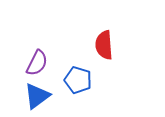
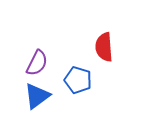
red semicircle: moved 2 px down
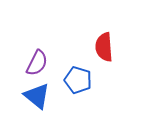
blue triangle: rotated 44 degrees counterclockwise
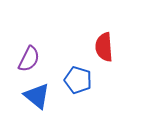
purple semicircle: moved 8 px left, 4 px up
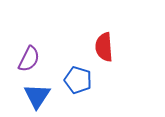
blue triangle: rotated 24 degrees clockwise
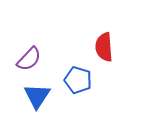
purple semicircle: rotated 16 degrees clockwise
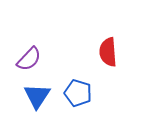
red semicircle: moved 4 px right, 5 px down
blue pentagon: moved 13 px down
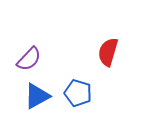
red semicircle: rotated 20 degrees clockwise
blue triangle: rotated 28 degrees clockwise
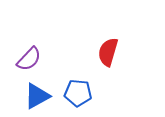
blue pentagon: rotated 12 degrees counterclockwise
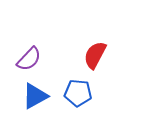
red semicircle: moved 13 px left, 3 px down; rotated 12 degrees clockwise
blue triangle: moved 2 px left
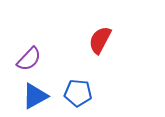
red semicircle: moved 5 px right, 15 px up
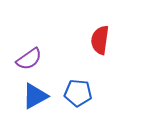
red semicircle: rotated 20 degrees counterclockwise
purple semicircle: rotated 12 degrees clockwise
